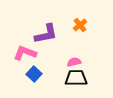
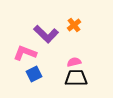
orange cross: moved 6 px left
purple L-shape: rotated 55 degrees clockwise
blue square: rotated 21 degrees clockwise
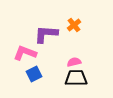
purple L-shape: rotated 140 degrees clockwise
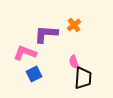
pink semicircle: rotated 96 degrees counterclockwise
black trapezoid: moved 7 px right; rotated 95 degrees clockwise
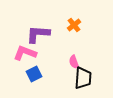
purple L-shape: moved 8 px left
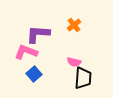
pink L-shape: moved 1 px right, 1 px up
pink semicircle: rotated 56 degrees counterclockwise
blue square: rotated 14 degrees counterclockwise
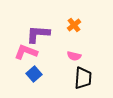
pink semicircle: moved 6 px up
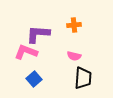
orange cross: rotated 32 degrees clockwise
blue square: moved 5 px down
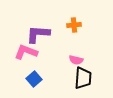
pink semicircle: moved 2 px right, 4 px down
